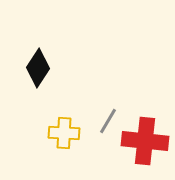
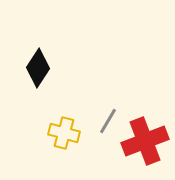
yellow cross: rotated 12 degrees clockwise
red cross: rotated 27 degrees counterclockwise
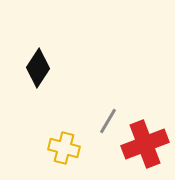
yellow cross: moved 15 px down
red cross: moved 3 px down
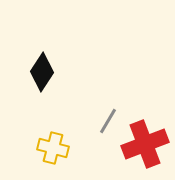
black diamond: moved 4 px right, 4 px down
yellow cross: moved 11 px left
